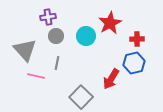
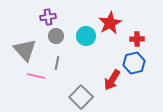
red arrow: moved 1 px right, 1 px down
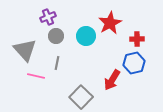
purple cross: rotated 14 degrees counterclockwise
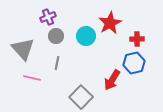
gray triangle: moved 2 px left, 1 px up
pink line: moved 4 px left, 2 px down
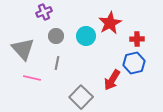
purple cross: moved 4 px left, 5 px up
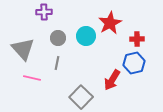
purple cross: rotated 21 degrees clockwise
gray circle: moved 2 px right, 2 px down
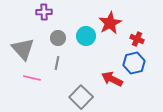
red cross: rotated 24 degrees clockwise
red arrow: moved 1 px up; rotated 85 degrees clockwise
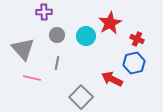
gray circle: moved 1 px left, 3 px up
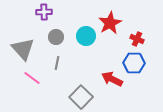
gray circle: moved 1 px left, 2 px down
blue hexagon: rotated 15 degrees clockwise
pink line: rotated 24 degrees clockwise
